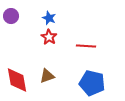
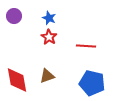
purple circle: moved 3 px right
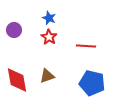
purple circle: moved 14 px down
